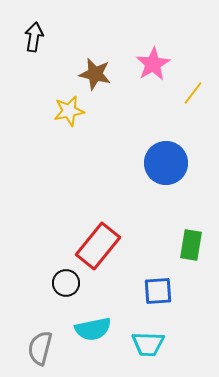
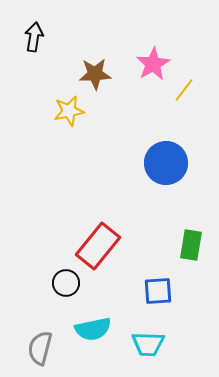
brown star: rotated 16 degrees counterclockwise
yellow line: moved 9 px left, 3 px up
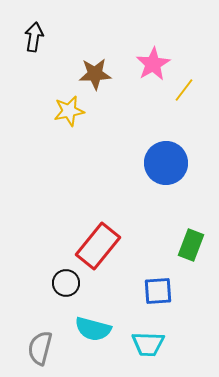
green rectangle: rotated 12 degrees clockwise
cyan semicircle: rotated 27 degrees clockwise
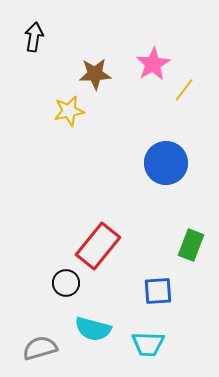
gray semicircle: rotated 60 degrees clockwise
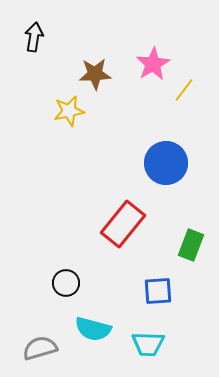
red rectangle: moved 25 px right, 22 px up
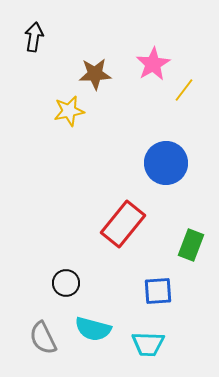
gray semicircle: moved 3 px right, 10 px up; rotated 100 degrees counterclockwise
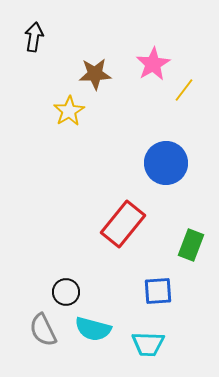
yellow star: rotated 20 degrees counterclockwise
black circle: moved 9 px down
gray semicircle: moved 8 px up
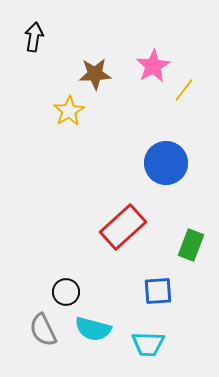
pink star: moved 2 px down
red rectangle: moved 3 px down; rotated 9 degrees clockwise
